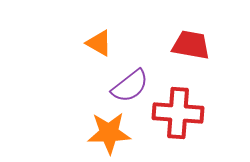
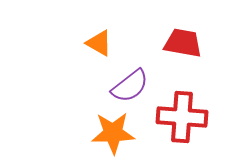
red trapezoid: moved 8 px left, 2 px up
red cross: moved 4 px right, 4 px down
orange star: moved 4 px right
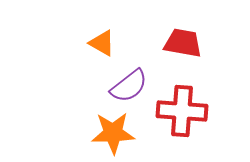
orange triangle: moved 3 px right
purple semicircle: moved 1 px left
red cross: moved 6 px up
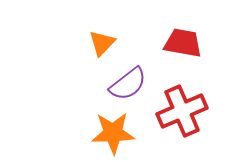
orange triangle: rotated 44 degrees clockwise
purple semicircle: moved 1 px left, 2 px up
red cross: rotated 27 degrees counterclockwise
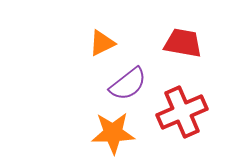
orange triangle: rotated 20 degrees clockwise
red cross: moved 1 px down
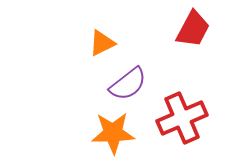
red trapezoid: moved 10 px right, 14 px up; rotated 108 degrees clockwise
red cross: moved 6 px down
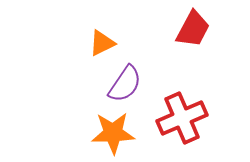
purple semicircle: moved 3 px left; rotated 18 degrees counterclockwise
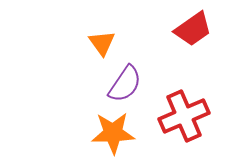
red trapezoid: rotated 27 degrees clockwise
orange triangle: rotated 40 degrees counterclockwise
red cross: moved 2 px right, 2 px up
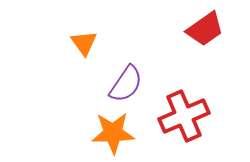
red trapezoid: moved 12 px right
orange triangle: moved 18 px left
purple semicircle: moved 1 px right
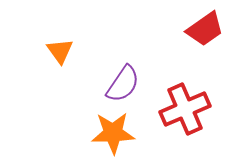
orange triangle: moved 24 px left, 8 px down
purple semicircle: moved 3 px left
red cross: moved 1 px right, 7 px up
